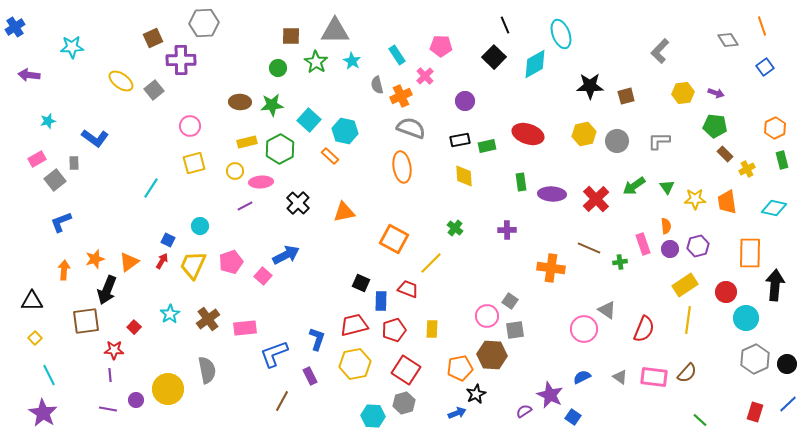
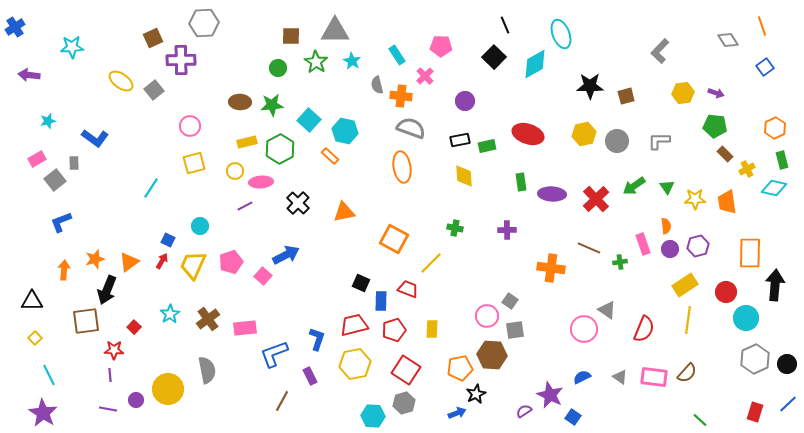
orange cross at (401, 96): rotated 30 degrees clockwise
cyan diamond at (774, 208): moved 20 px up
green cross at (455, 228): rotated 28 degrees counterclockwise
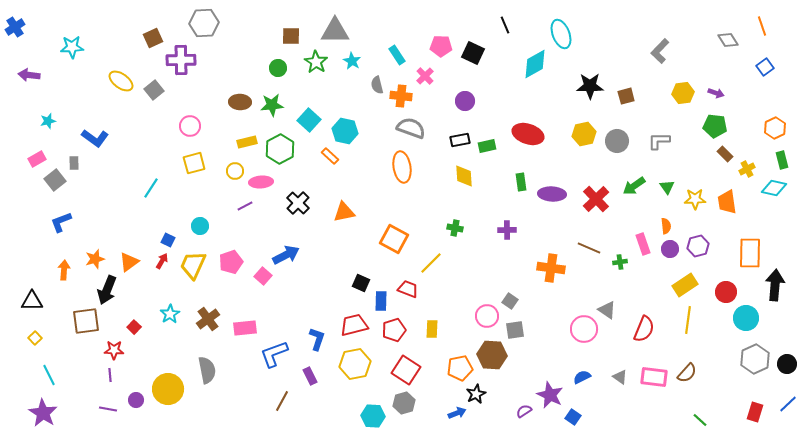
black square at (494, 57): moved 21 px left, 4 px up; rotated 20 degrees counterclockwise
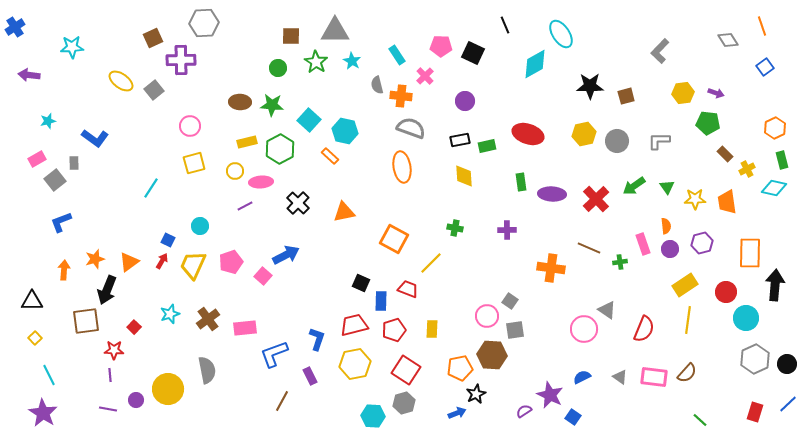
cyan ellipse at (561, 34): rotated 12 degrees counterclockwise
green star at (272, 105): rotated 10 degrees clockwise
green pentagon at (715, 126): moved 7 px left, 3 px up
purple hexagon at (698, 246): moved 4 px right, 3 px up
cyan star at (170, 314): rotated 12 degrees clockwise
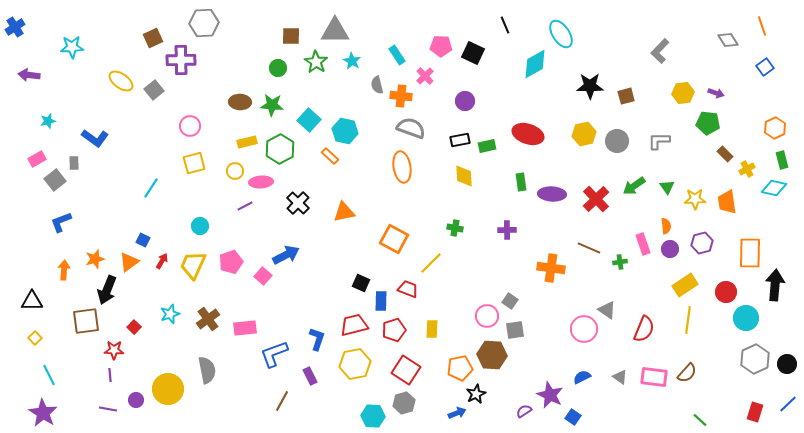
blue square at (168, 240): moved 25 px left
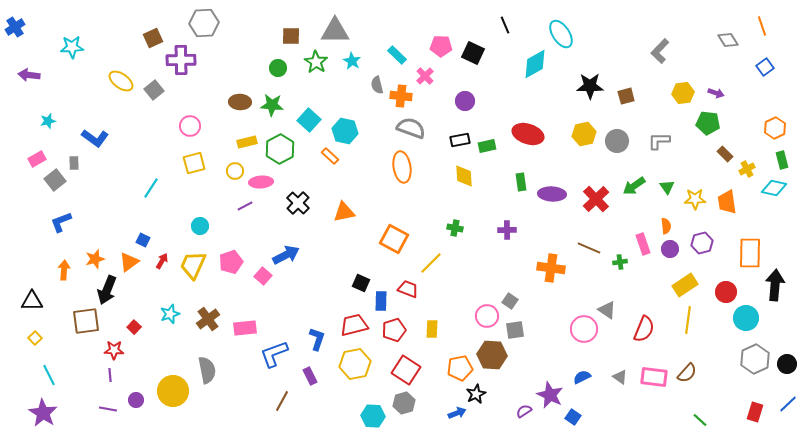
cyan rectangle at (397, 55): rotated 12 degrees counterclockwise
yellow circle at (168, 389): moved 5 px right, 2 px down
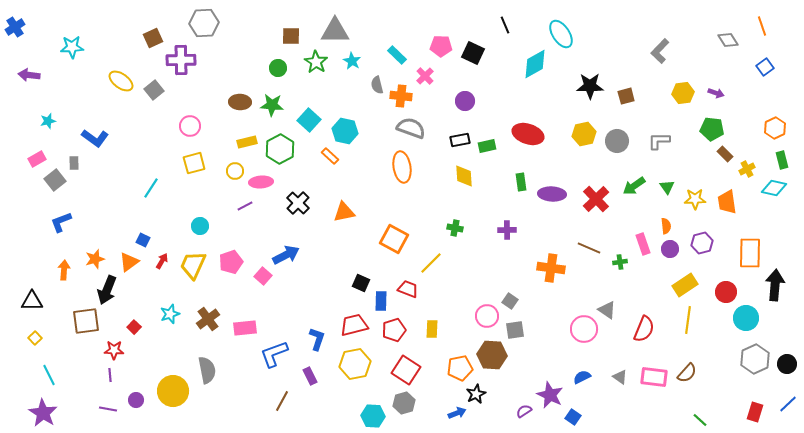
green pentagon at (708, 123): moved 4 px right, 6 px down
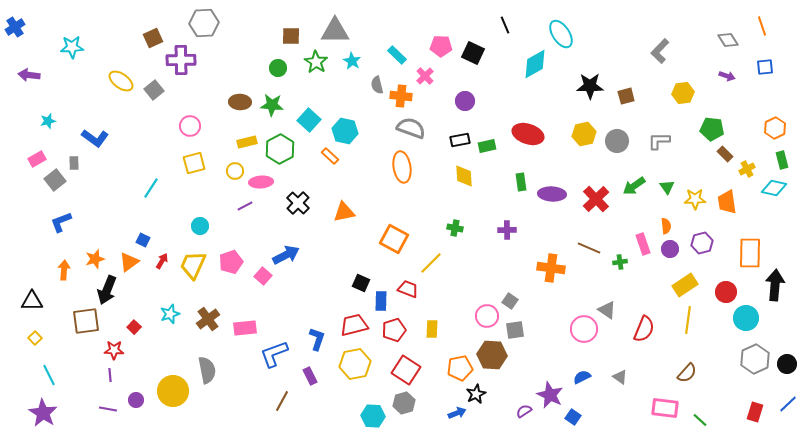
blue square at (765, 67): rotated 30 degrees clockwise
purple arrow at (716, 93): moved 11 px right, 17 px up
pink rectangle at (654, 377): moved 11 px right, 31 px down
